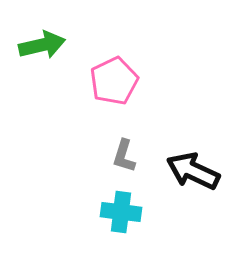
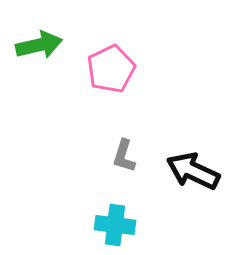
green arrow: moved 3 px left
pink pentagon: moved 3 px left, 12 px up
cyan cross: moved 6 px left, 13 px down
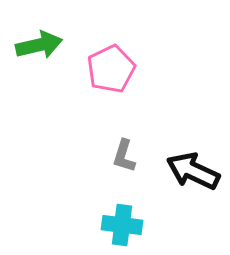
cyan cross: moved 7 px right
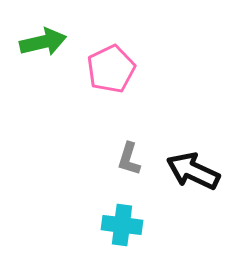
green arrow: moved 4 px right, 3 px up
gray L-shape: moved 5 px right, 3 px down
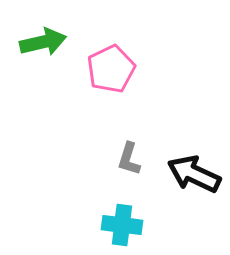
black arrow: moved 1 px right, 3 px down
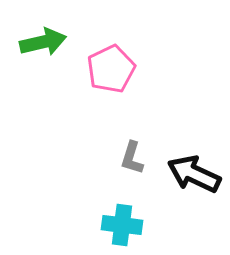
gray L-shape: moved 3 px right, 1 px up
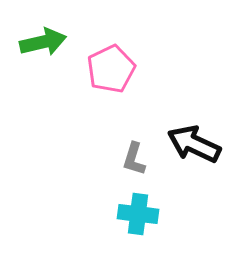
gray L-shape: moved 2 px right, 1 px down
black arrow: moved 30 px up
cyan cross: moved 16 px right, 11 px up
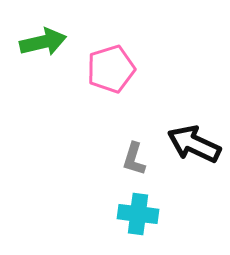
pink pentagon: rotated 9 degrees clockwise
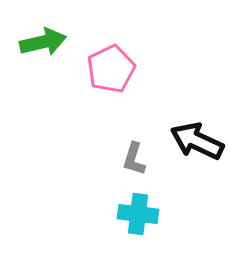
pink pentagon: rotated 9 degrees counterclockwise
black arrow: moved 3 px right, 3 px up
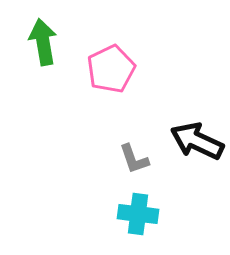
green arrow: rotated 87 degrees counterclockwise
gray L-shape: rotated 36 degrees counterclockwise
